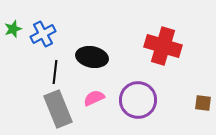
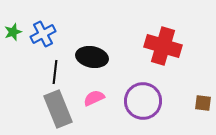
green star: moved 3 px down
purple circle: moved 5 px right, 1 px down
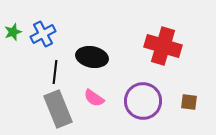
pink semicircle: rotated 120 degrees counterclockwise
brown square: moved 14 px left, 1 px up
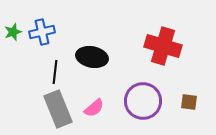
blue cross: moved 1 px left, 2 px up; rotated 15 degrees clockwise
pink semicircle: moved 10 px down; rotated 75 degrees counterclockwise
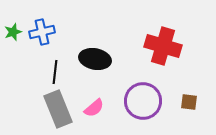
black ellipse: moved 3 px right, 2 px down
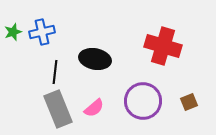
brown square: rotated 30 degrees counterclockwise
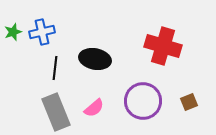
black line: moved 4 px up
gray rectangle: moved 2 px left, 3 px down
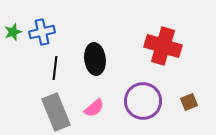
black ellipse: rotated 72 degrees clockwise
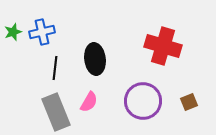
pink semicircle: moved 5 px left, 6 px up; rotated 20 degrees counterclockwise
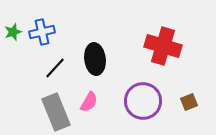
black line: rotated 35 degrees clockwise
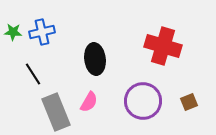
green star: rotated 24 degrees clockwise
black line: moved 22 px left, 6 px down; rotated 75 degrees counterclockwise
